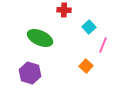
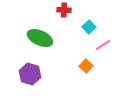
pink line: rotated 35 degrees clockwise
purple hexagon: moved 1 px down
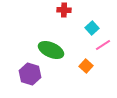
cyan square: moved 3 px right, 1 px down
green ellipse: moved 11 px right, 12 px down
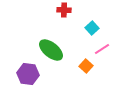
pink line: moved 1 px left, 4 px down
green ellipse: rotated 15 degrees clockwise
purple hexagon: moved 2 px left; rotated 10 degrees counterclockwise
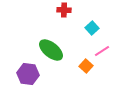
pink line: moved 2 px down
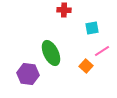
cyan square: rotated 32 degrees clockwise
green ellipse: moved 3 px down; rotated 25 degrees clockwise
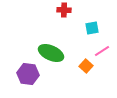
green ellipse: rotated 40 degrees counterclockwise
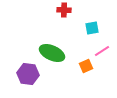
green ellipse: moved 1 px right
orange square: rotated 24 degrees clockwise
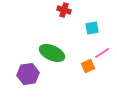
red cross: rotated 16 degrees clockwise
pink line: moved 2 px down
orange square: moved 2 px right
purple hexagon: rotated 15 degrees counterclockwise
